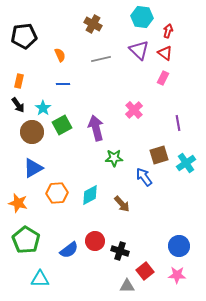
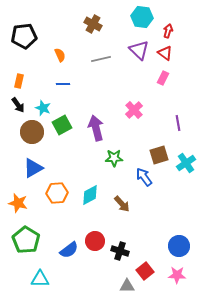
cyan star: rotated 14 degrees counterclockwise
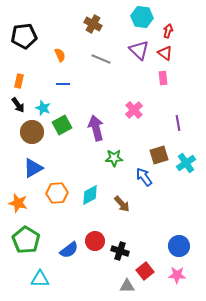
gray line: rotated 36 degrees clockwise
pink rectangle: rotated 32 degrees counterclockwise
